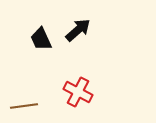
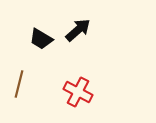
black trapezoid: rotated 35 degrees counterclockwise
brown line: moved 5 px left, 22 px up; rotated 68 degrees counterclockwise
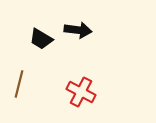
black arrow: rotated 48 degrees clockwise
red cross: moved 3 px right
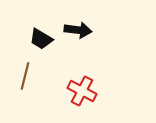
brown line: moved 6 px right, 8 px up
red cross: moved 1 px right, 1 px up
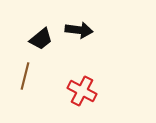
black arrow: moved 1 px right
black trapezoid: rotated 70 degrees counterclockwise
